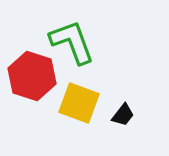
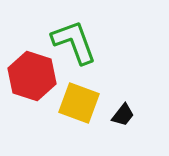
green L-shape: moved 2 px right
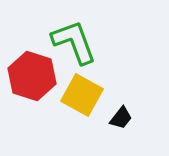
yellow square: moved 3 px right, 8 px up; rotated 9 degrees clockwise
black trapezoid: moved 2 px left, 3 px down
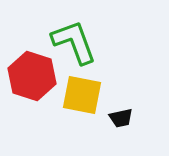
yellow square: rotated 18 degrees counterclockwise
black trapezoid: rotated 40 degrees clockwise
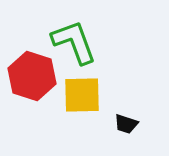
yellow square: rotated 12 degrees counterclockwise
black trapezoid: moved 5 px right, 6 px down; rotated 30 degrees clockwise
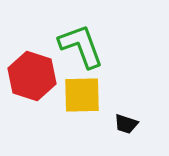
green L-shape: moved 7 px right, 4 px down
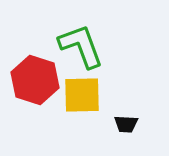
red hexagon: moved 3 px right, 4 px down
black trapezoid: rotated 15 degrees counterclockwise
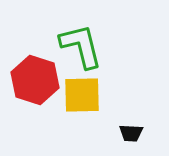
green L-shape: rotated 6 degrees clockwise
black trapezoid: moved 5 px right, 9 px down
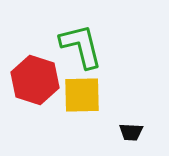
black trapezoid: moved 1 px up
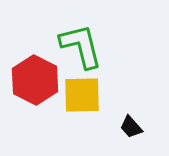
red hexagon: rotated 9 degrees clockwise
black trapezoid: moved 5 px up; rotated 45 degrees clockwise
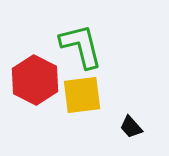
yellow square: rotated 6 degrees counterclockwise
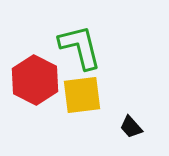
green L-shape: moved 1 px left, 1 px down
